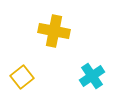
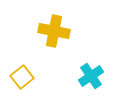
cyan cross: moved 1 px left
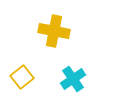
cyan cross: moved 18 px left, 3 px down
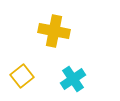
yellow square: moved 1 px up
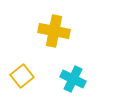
cyan cross: rotated 30 degrees counterclockwise
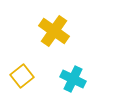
yellow cross: rotated 24 degrees clockwise
